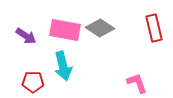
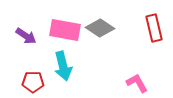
pink L-shape: rotated 10 degrees counterclockwise
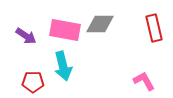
gray diamond: moved 4 px up; rotated 32 degrees counterclockwise
pink L-shape: moved 7 px right, 2 px up
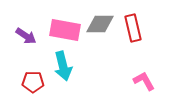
red rectangle: moved 21 px left
